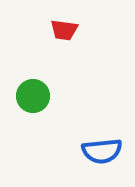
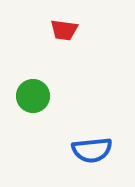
blue semicircle: moved 10 px left, 1 px up
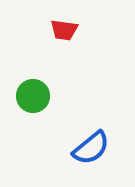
blue semicircle: moved 1 px left, 2 px up; rotated 33 degrees counterclockwise
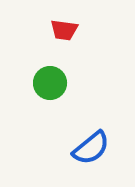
green circle: moved 17 px right, 13 px up
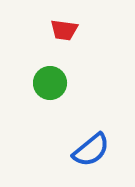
blue semicircle: moved 2 px down
